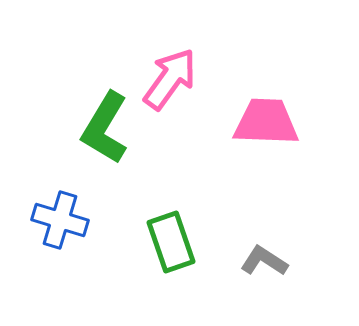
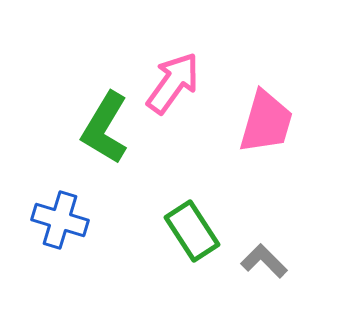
pink arrow: moved 3 px right, 4 px down
pink trapezoid: rotated 104 degrees clockwise
green rectangle: moved 21 px right, 11 px up; rotated 14 degrees counterclockwise
gray L-shape: rotated 12 degrees clockwise
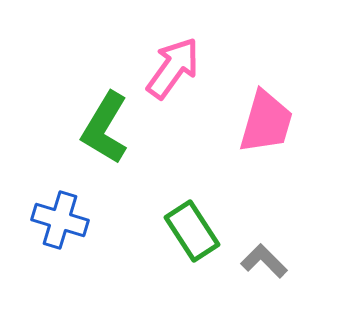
pink arrow: moved 15 px up
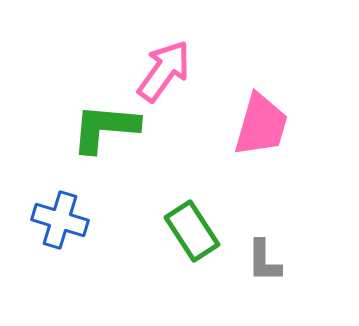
pink arrow: moved 9 px left, 3 px down
pink trapezoid: moved 5 px left, 3 px down
green L-shape: rotated 64 degrees clockwise
gray L-shape: rotated 135 degrees counterclockwise
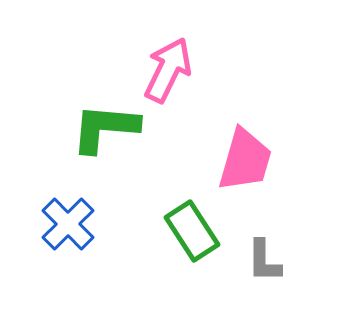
pink arrow: moved 4 px right, 1 px up; rotated 10 degrees counterclockwise
pink trapezoid: moved 16 px left, 35 px down
blue cross: moved 8 px right, 4 px down; rotated 28 degrees clockwise
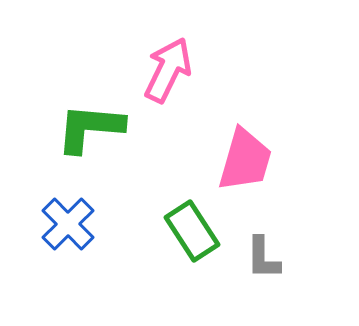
green L-shape: moved 15 px left
gray L-shape: moved 1 px left, 3 px up
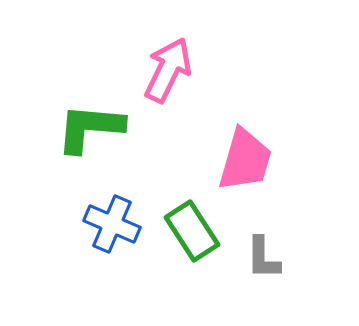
blue cross: moved 44 px right; rotated 22 degrees counterclockwise
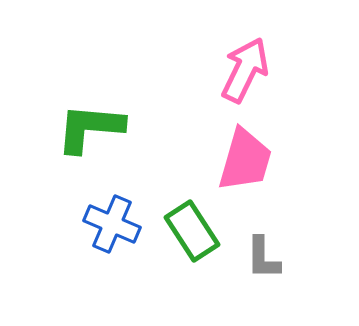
pink arrow: moved 77 px right
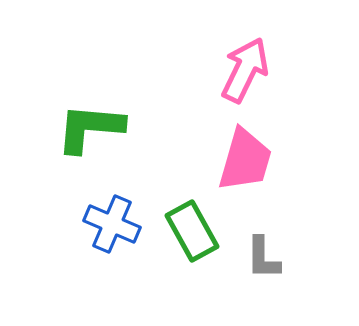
green rectangle: rotated 4 degrees clockwise
